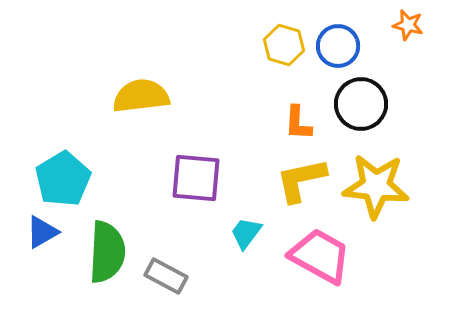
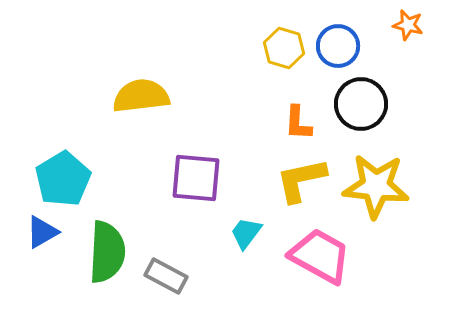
yellow hexagon: moved 3 px down
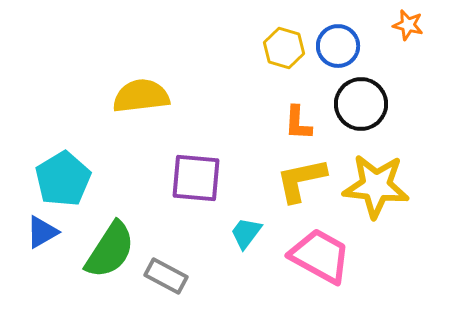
green semicircle: moved 3 px right, 2 px up; rotated 30 degrees clockwise
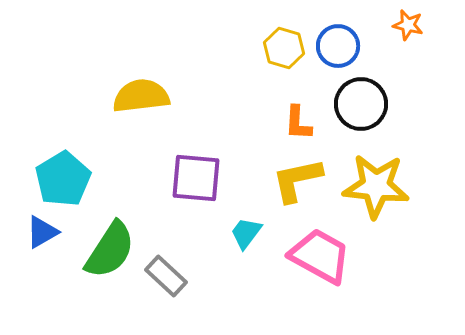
yellow L-shape: moved 4 px left
gray rectangle: rotated 15 degrees clockwise
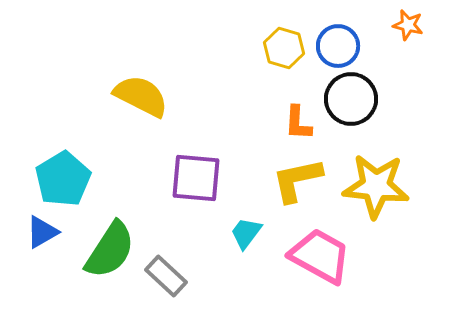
yellow semicircle: rotated 34 degrees clockwise
black circle: moved 10 px left, 5 px up
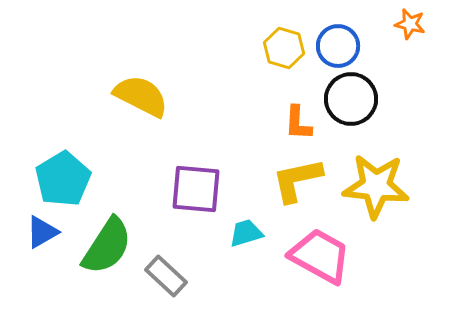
orange star: moved 2 px right, 1 px up
purple square: moved 11 px down
cyan trapezoid: rotated 36 degrees clockwise
green semicircle: moved 3 px left, 4 px up
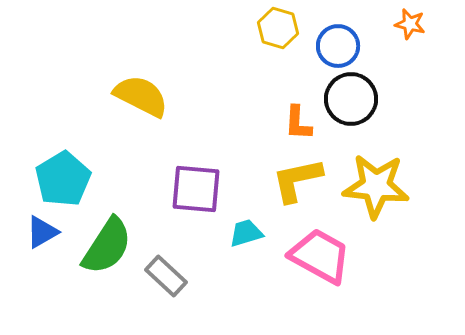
yellow hexagon: moved 6 px left, 20 px up
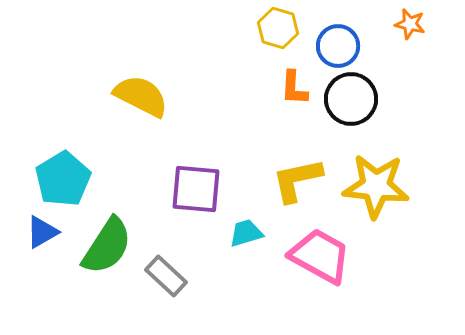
orange L-shape: moved 4 px left, 35 px up
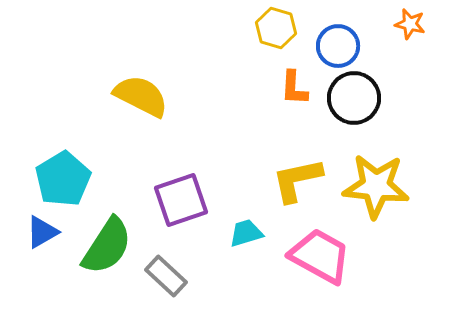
yellow hexagon: moved 2 px left
black circle: moved 3 px right, 1 px up
purple square: moved 15 px left, 11 px down; rotated 24 degrees counterclockwise
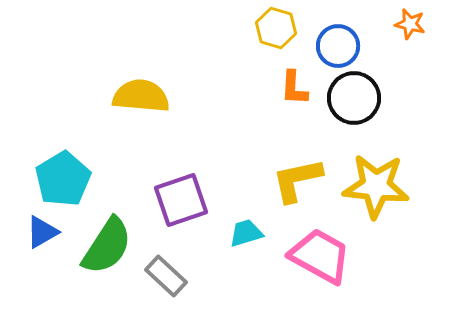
yellow semicircle: rotated 22 degrees counterclockwise
